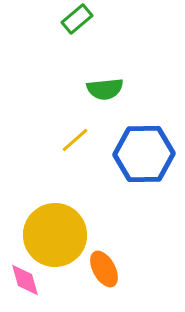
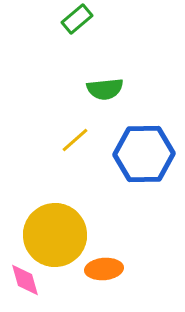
orange ellipse: rotated 66 degrees counterclockwise
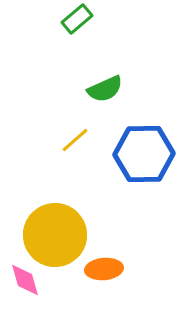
green semicircle: rotated 18 degrees counterclockwise
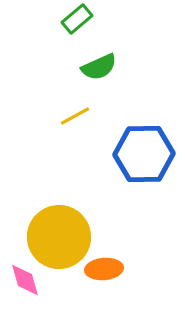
green semicircle: moved 6 px left, 22 px up
yellow line: moved 24 px up; rotated 12 degrees clockwise
yellow circle: moved 4 px right, 2 px down
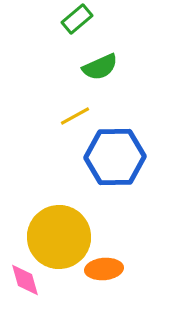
green semicircle: moved 1 px right
blue hexagon: moved 29 px left, 3 px down
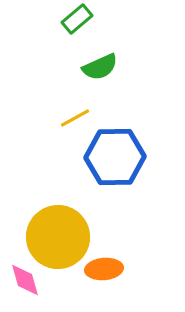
yellow line: moved 2 px down
yellow circle: moved 1 px left
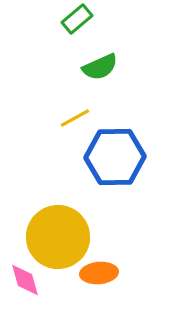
orange ellipse: moved 5 px left, 4 px down
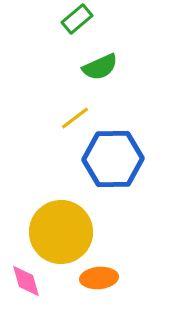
yellow line: rotated 8 degrees counterclockwise
blue hexagon: moved 2 px left, 2 px down
yellow circle: moved 3 px right, 5 px up
orange ellipse: moved 5 px down
pink diamond: moved 1 px right, 1 px down
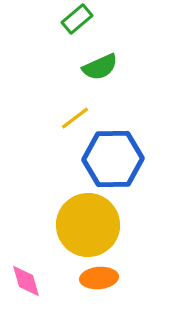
yellow circle: moved 27 px right, 7 px up
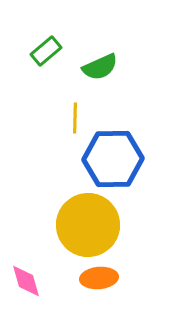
green rectangle: moved 31 px left, 32 px down
yellow line: rotated 52 degrees counterclockwise
